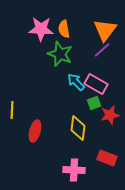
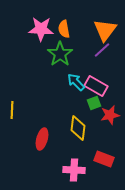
green star: rotated 15 degrees clockwise
pink rectangle: moved 2 px down
red ellipse: moved 7 px right, 8 px down
red rectangle: moved 3 px left, 1 px down
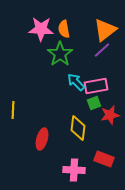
orange triangle: rotated 15 degrees clockwise
pink rectangle: rotated 40 degrees counterclockwise
yellow line: moved 1 px right
